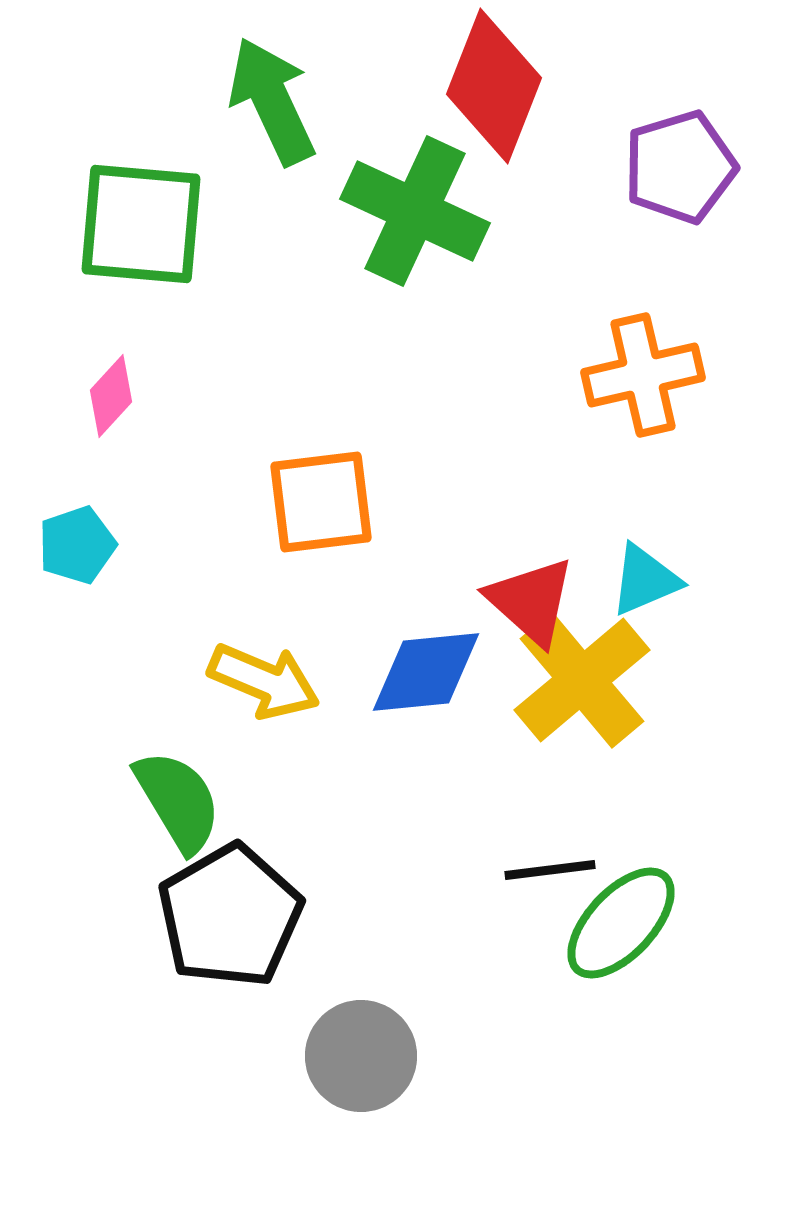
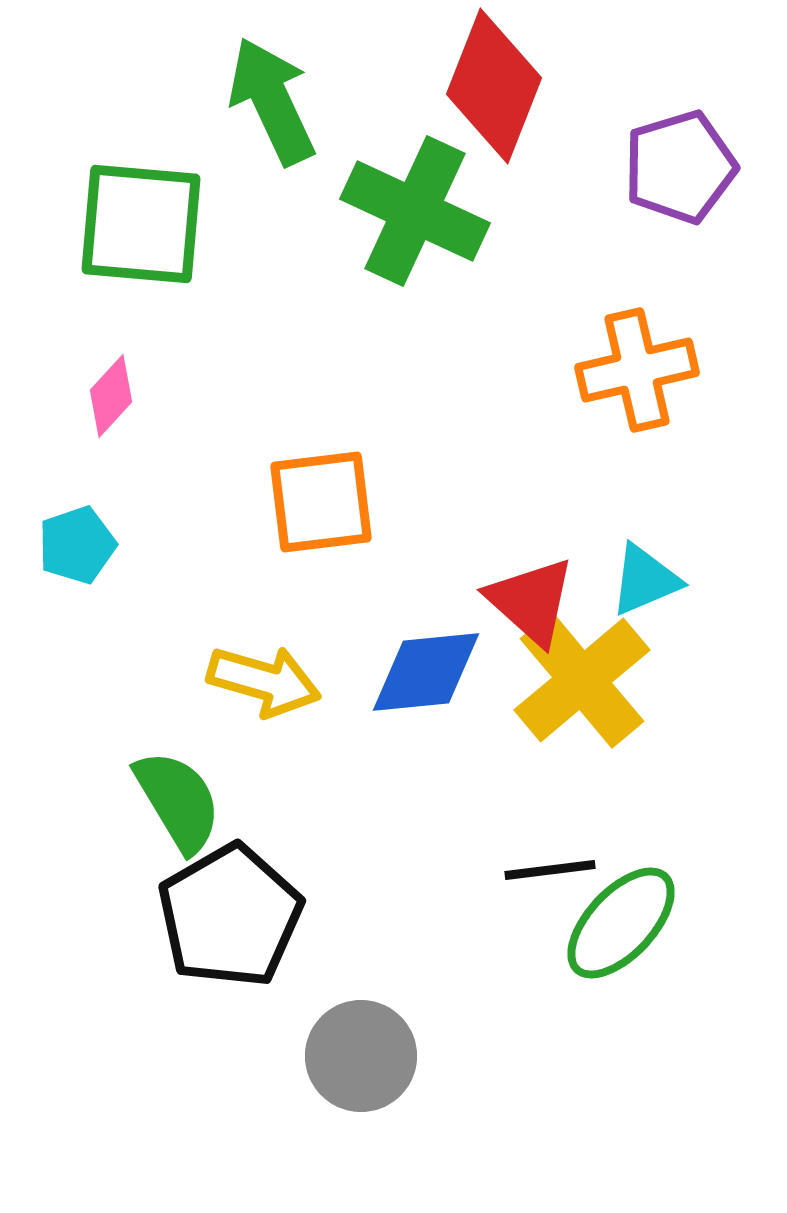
orange cross: moved 6 px left, 5 px up
yellow arrow: rotated 7 degrees counterclockwise
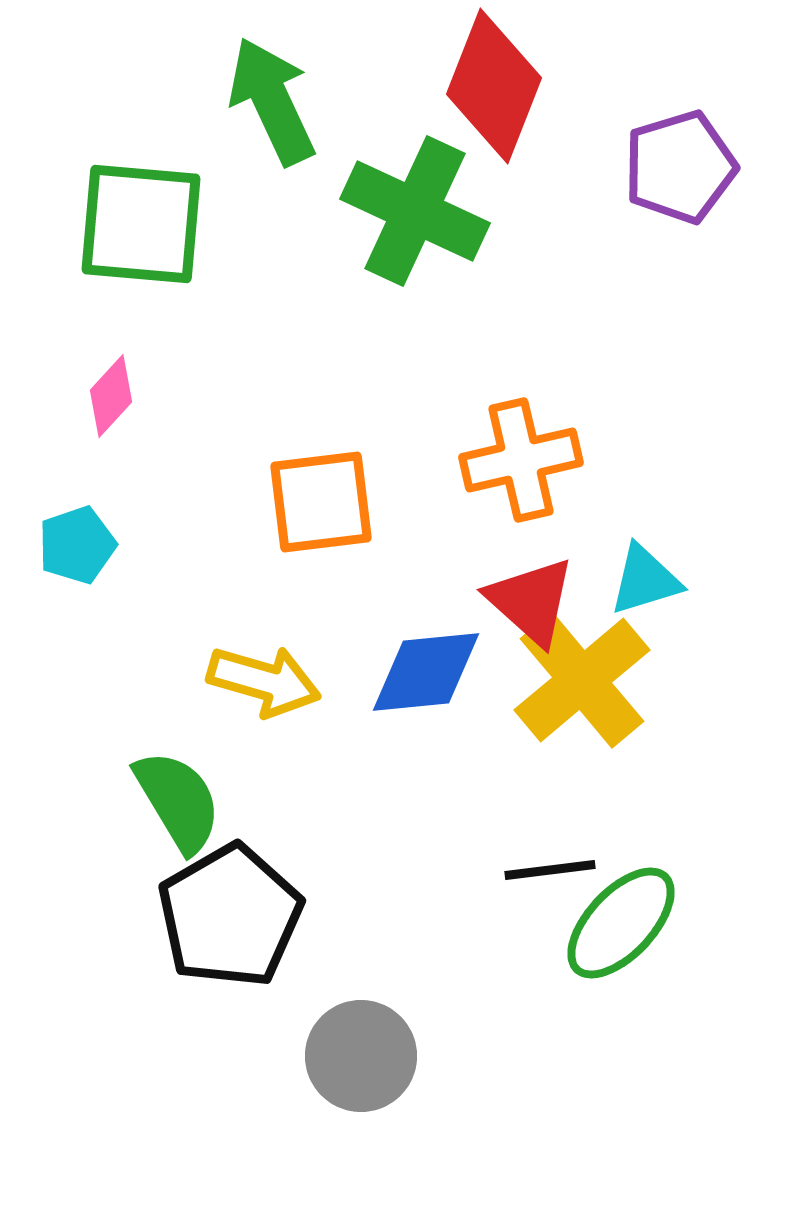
orange cross: moved 116 px left, 90 px down
cyan triangle: rotated 6 degrees clockwise
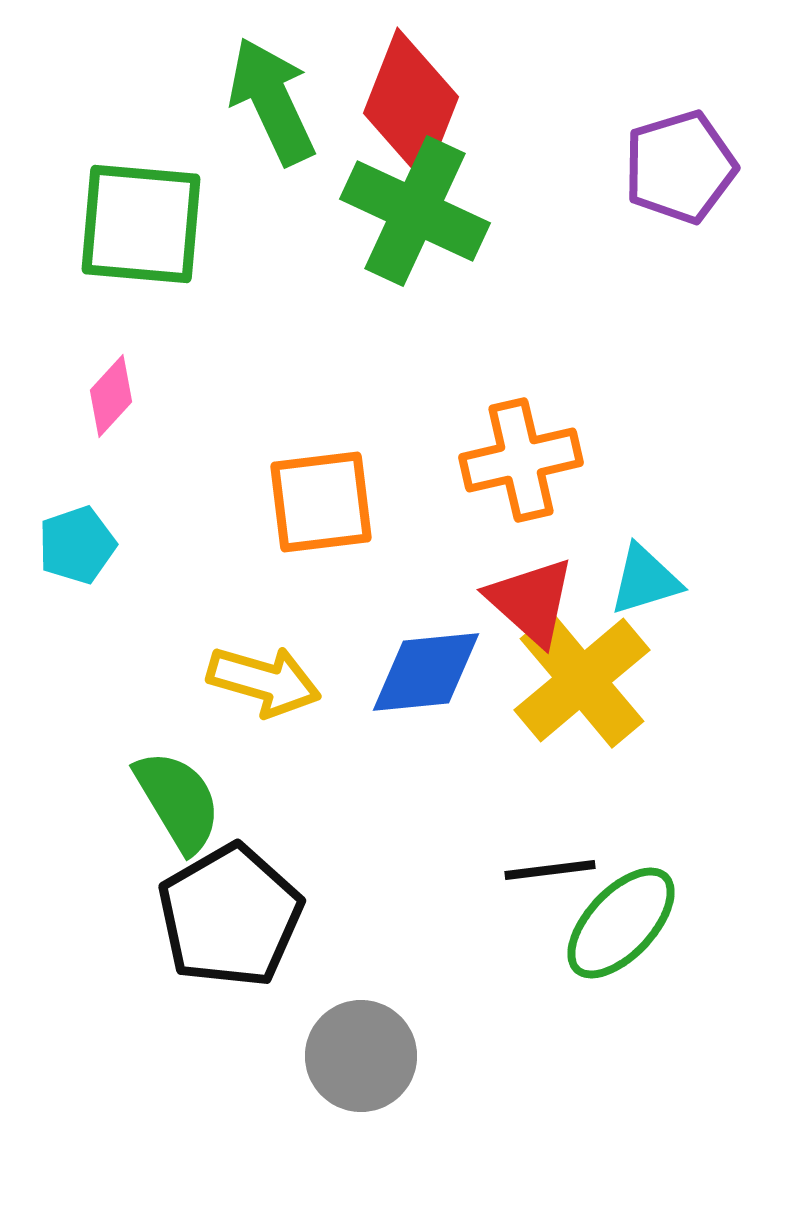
red diamond: moved 83 px left, 19 px down
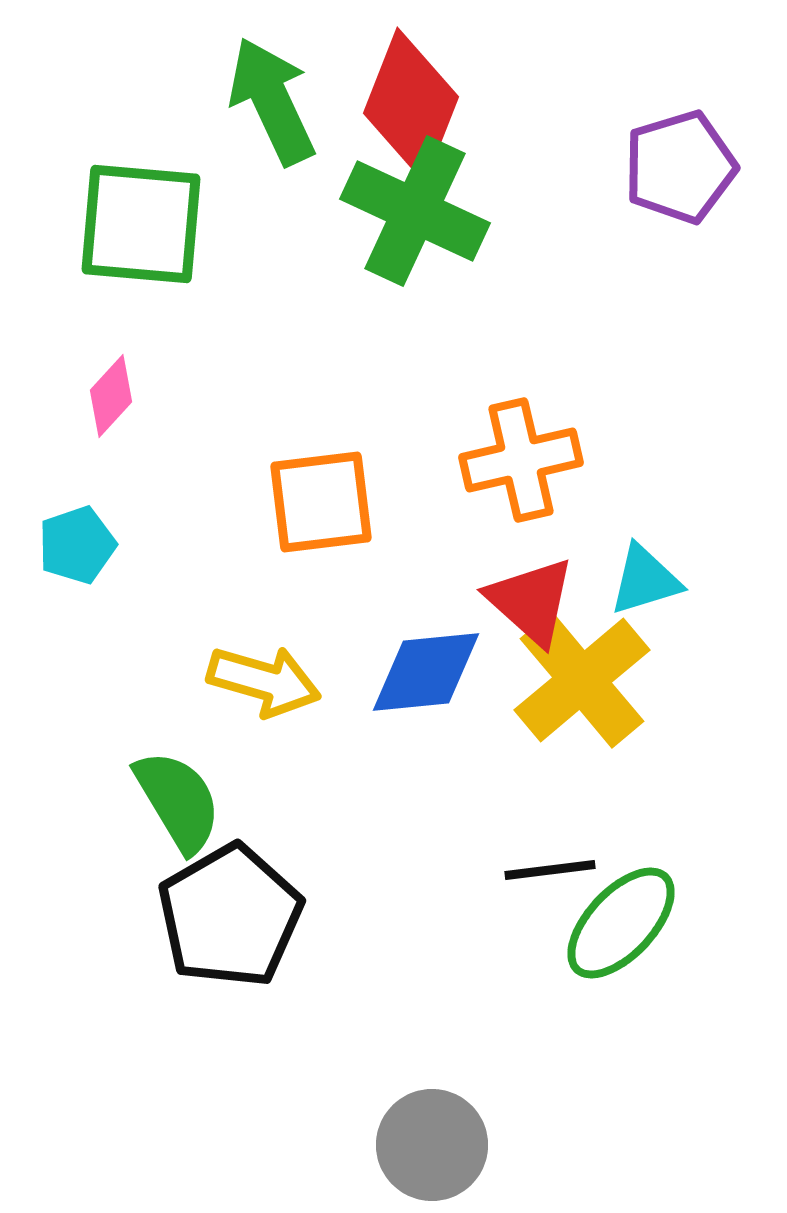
gray circle: moved 71 px right, 89 px down
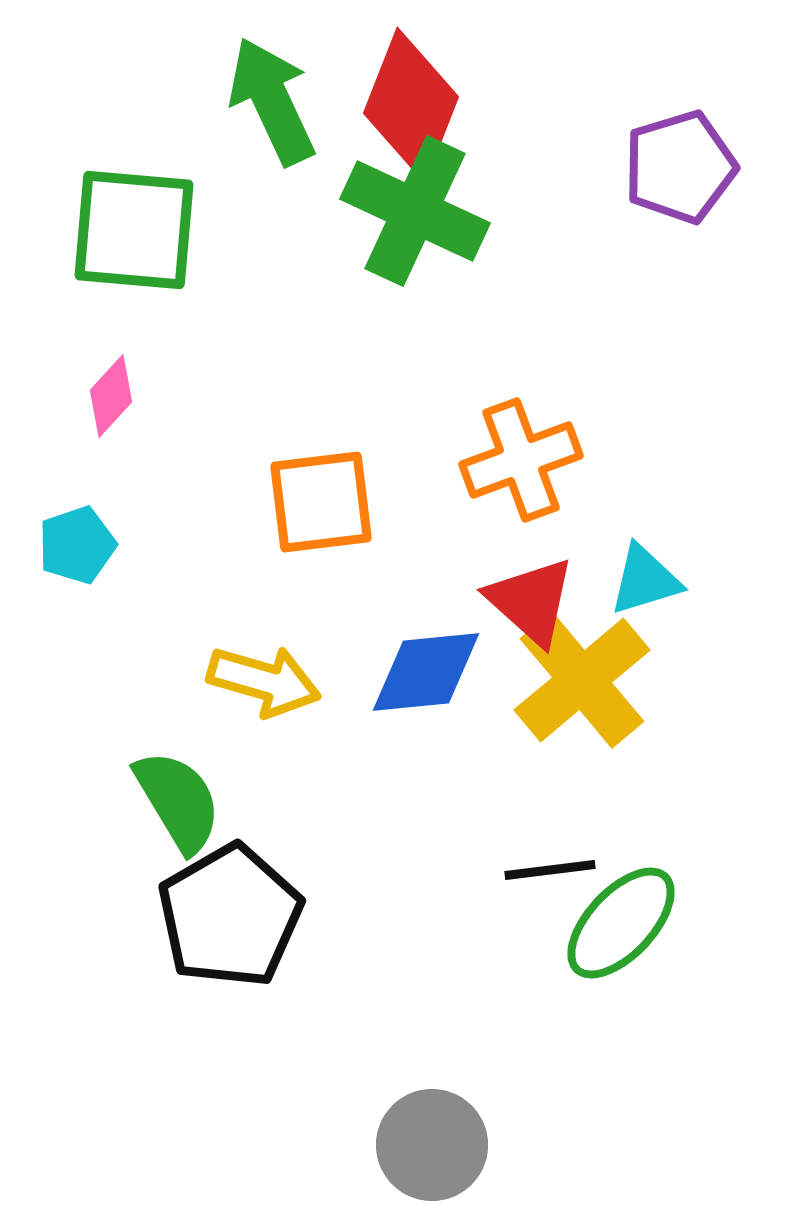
green square: moved 7 px left, 6 px down
orange cross: rotated 7 degrees counterclockwise
